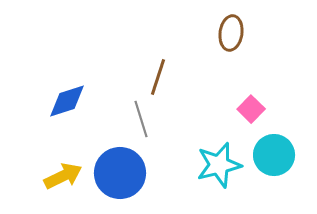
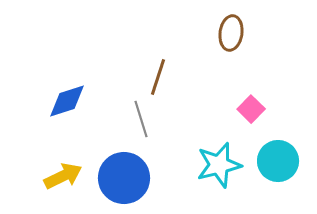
cyan circle: moved 4 px right, 6 px down
blue circle: moved 4 px right, 5 px down
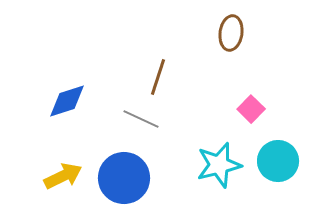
gray line: rotated 48 degrees counterclockwise
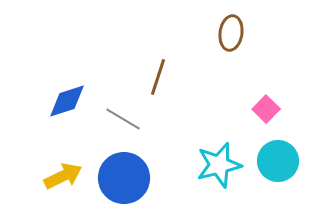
pink square: moved 15 px right
gray line: moved 18 px left; rotated 6 degrees clockwise
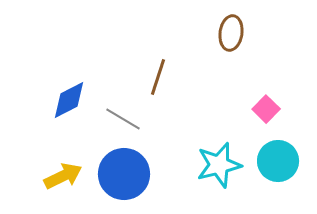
blue diamond: moved 2 px right, 1 px up; rotated 9 degrees counterclockwise
blue circle: moved 4 px up
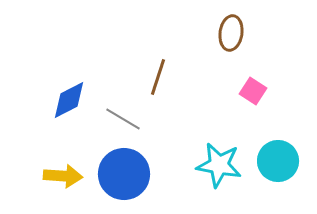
pink square: moved 13 px left, 18 px up; rotated 12 degrees counterclockwise
cyan star: rotated 24 degrees clockwise
yellow arrow: rotated 30 degrees clockwise
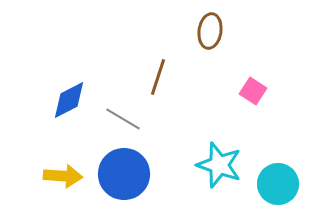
brown ellipse: moved 21 px left, 2 px up
cyan circle: moved 23 px down
cyan star: rotated 9 degrees clockwise
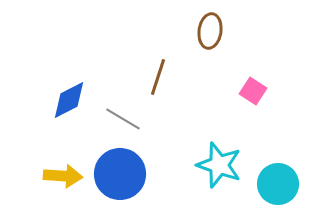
blue circle: moved 4 px left
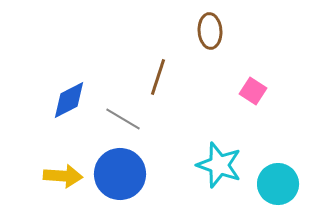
brown ellipse: rotated 12 degrees counterclockwise
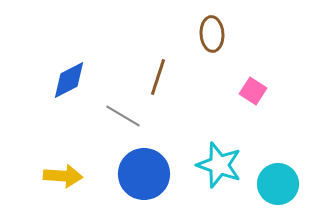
brown ellipse: moved 2 px right, 3 px down
blue diamond: moved 20 px up
gray line: moved 3 px up
blue circle: moved 24 px right
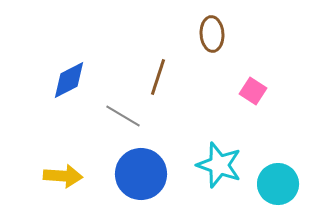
blue circle: moved 3 px left
